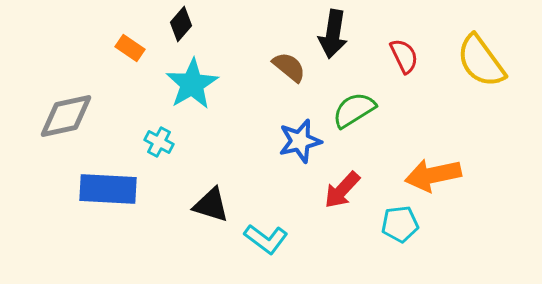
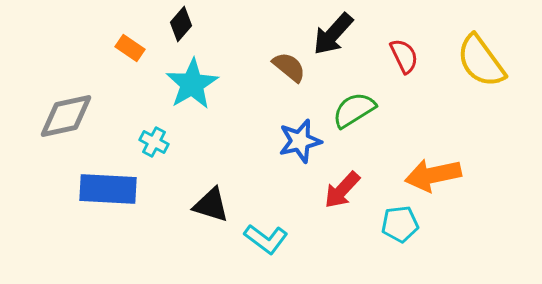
black arrow: rotated 33 degrees clockwise
cyan cross: moved 5 px left
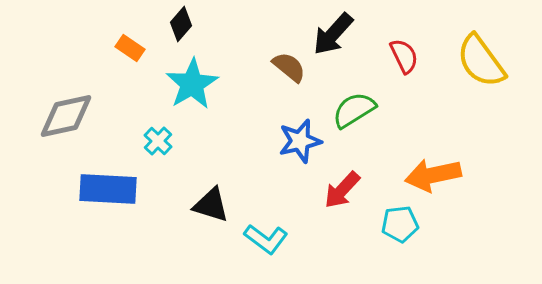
cyan cross: moved 4 px right, 1 px up; rotated 16 degrees clockwise
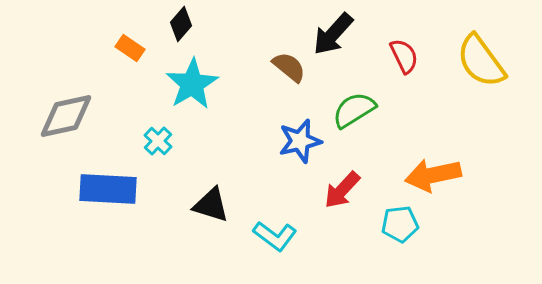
cyan L-shape: moved 9 px right, 3 px up
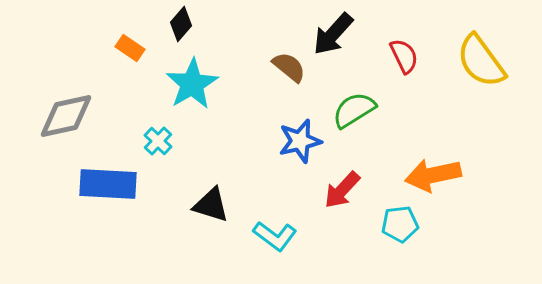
blue rectangle: moved 5 px up
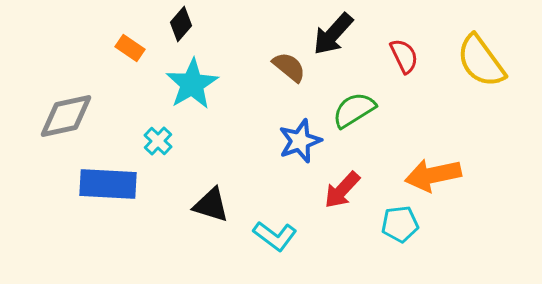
blue star: rotated 6 degrees counterclockwise
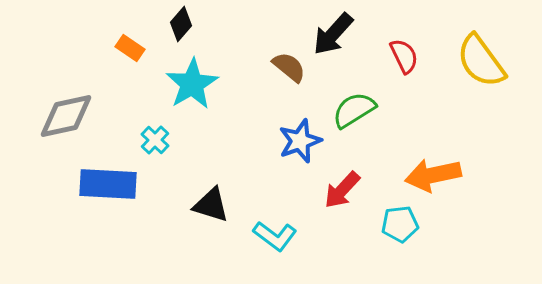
cyan cross: moved 3 px left, 1 px up
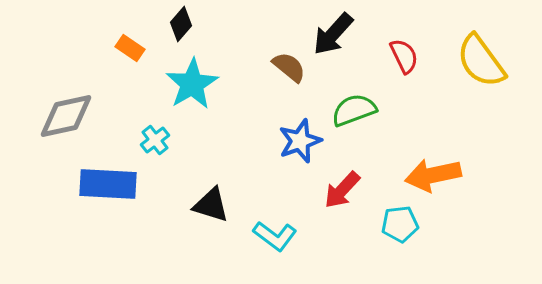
green semicircle: rotated 12 degrees clockwise
cyan cross: rotated 8 degrees clockwise
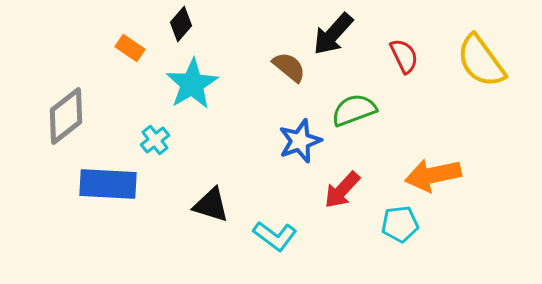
gray diamond: rotated 26 degrees counterclockwise
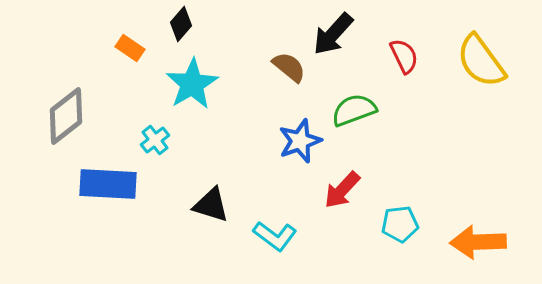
orange arrow: moved 45 px right, 67 px down; rotated 10 degrees clockwise
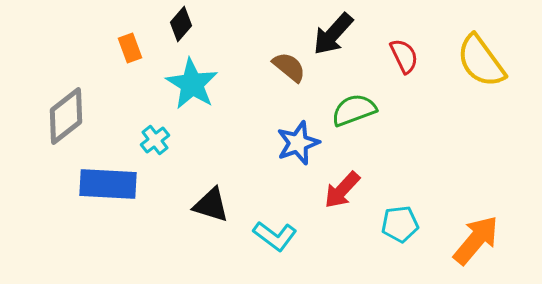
orange rectangle: rotated 36 degrees clockwise
cyan star: rotated 10 degrees counterclockwise
blue star: moved 2 px left, 2 px down
orange arrow: moved 2 px left, 2 px up; rotated 132 degrees clockwise
